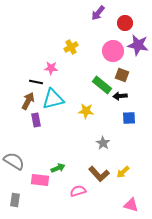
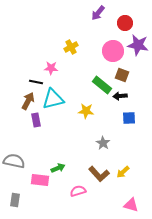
gray semicircle: rotated 20 degrees counterclockwise
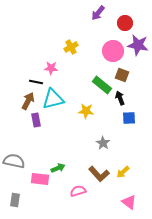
black arrow: moved 2 px down; rotated 72 degrees clockwise
pink rectangle: moved 1 px up
pink triangle: moved 2 px left, 3 px up; rotated 21 degrees clockwise
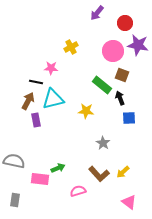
purple arrow: moved 1 px left
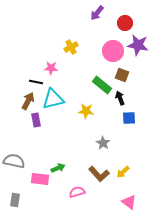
pink semicircle: moved 1 px left, 1 px down
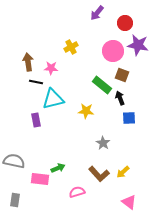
brown arrow: moved 39 px up; rotated 36 degrees counterclockwise
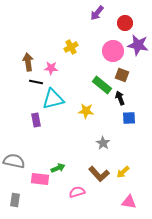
pink triangle: rotated 28 degrees counterclockwise
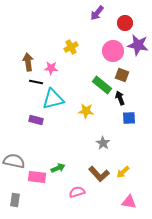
purple rectangle: rotated 64 degrees counterclockwise
pink rectangle: moved 3 px left, 2 px up
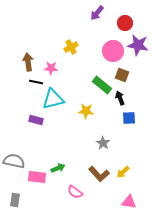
pink semicircle: moved 2 px left; rotated 126 degrees counterclockwise
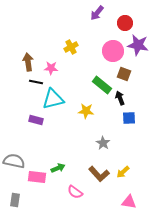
brown square: moved 2 px right, 1 px up
